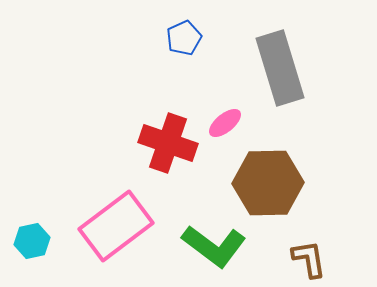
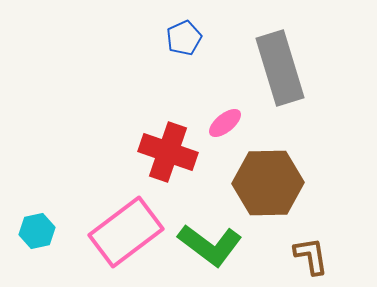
red cross: moved 9 px down
pink rectangle: moved 10 px right, 6 px down
cyan hexagon: moved 5 px right, 10 px up
green L-shape: moved 4 px left, 1 px up
brown L-shape: moved 2 px right, 3 px up
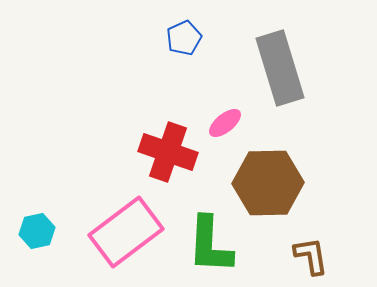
green L-shape: rotated 56 degrees clockwise
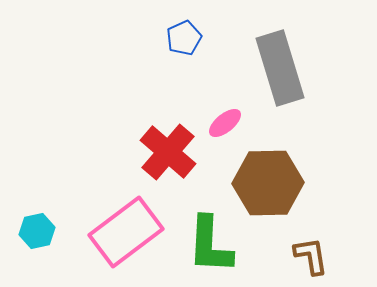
red cross: rotated 22 degrees clockwise
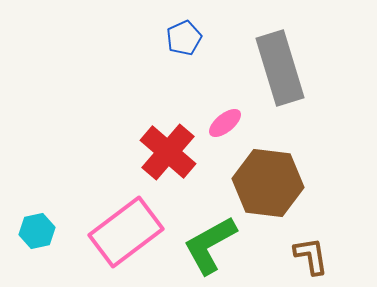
brown hexagon: rotated 8 degrees clockwise
green L-shape: rotated 58 degrees clockwise
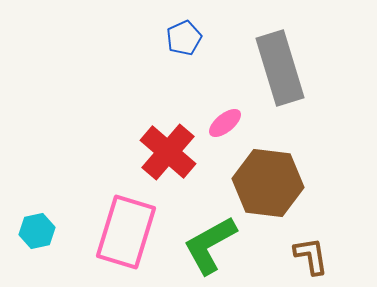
pink rectangle: rotated 36 degrees counterclockwise
